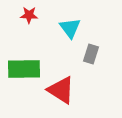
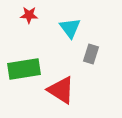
green rectangle: rotated 8 degrees counterclockwise
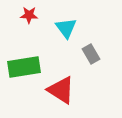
cyan triangle: moved 4 px left
gray rectangle: rotated 48 degrees counterclockwise
green rectangle: moved 2 px up
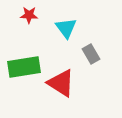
red triangle: moved 7 px up
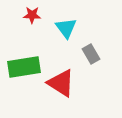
red star: moved 3 px right
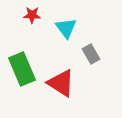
green rectangle: moved 2 px left, 2 px down; rotated 76 degrees clockwise
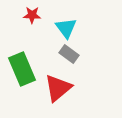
gray rectangle: moved 22 px left; rotated 24 degrees counterclockwise
red triangle: moved 3 px left, 5 px down; rotated 48 degrees clockwise
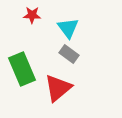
cyan triangle: moved 2 px right
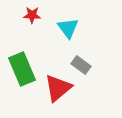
gray rectangle: moved 12 px right, 11 px down
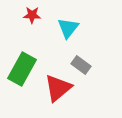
cyan triangle: rotated 15 degrees clockwise
green rectangle: rotated 52 degrees clockwise
